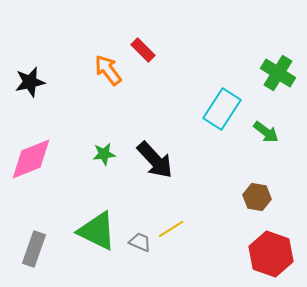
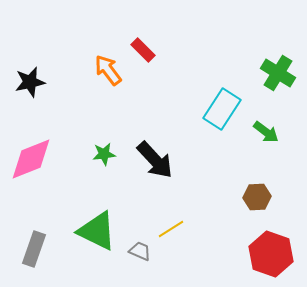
brown hexagon: rotated 12 degrees counterclockwise
gray trapezoid: moved 9 px down
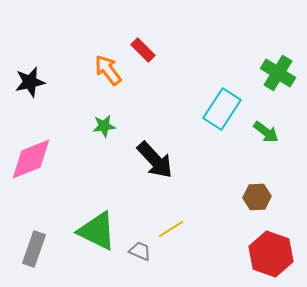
green star: moved 28 px up
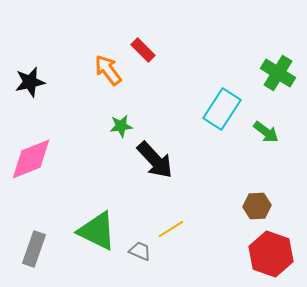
green star: moved 17 px right
brown hexagon: moved 9 px down
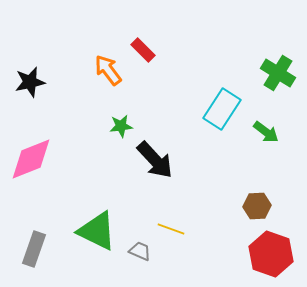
yellow line: rotated 52 degrees clockwise
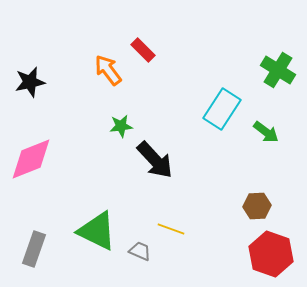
green cross: moved 3 px up
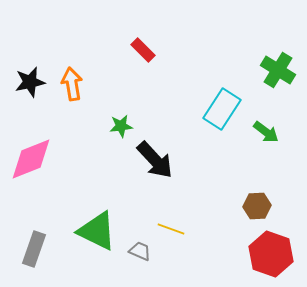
orange arrow: moved 36 px left, 14 px down; rotated 28 degrees clockwise
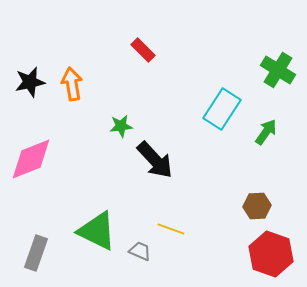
green arrow: rotated 92 degrees counterclockwise
gray rectangle: moved 2 px right, 4 px down
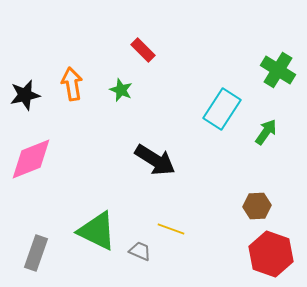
black star: moved 5 px left, 13 px down
green star: moved 36 px up; rotated 30 degrees clockwise
black arrow: rotated 15 degrees counterclockwise
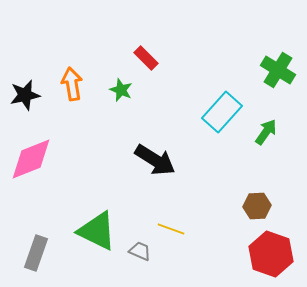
red rectangle: moved 3 px right, 8 px down
cyan rectangle: moved 3 px down; rotated 9 degrees clockwise
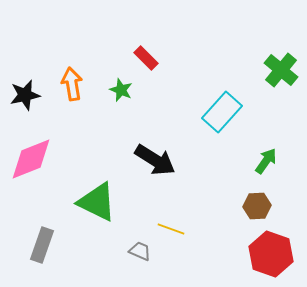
green cross: moved 3 px right; rotated 8 degrees clockwise
green arrow: moved 29 px down
green triangle: moved 29 px up
gray rectangle: moved 6 px right, 8 px up
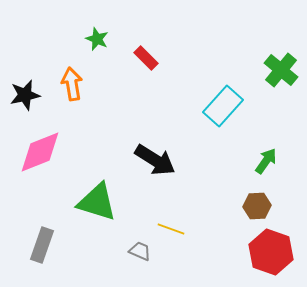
green star: moved 24 px left, 51 px up
cyan rectangle: moved 1 px right, 6 px up
pink diamond: moved 9 px right, 7 px up
green triangle: rotated 9 degrees counterclockwise
red hexagon: moved 2 px up
